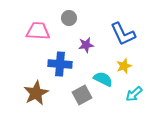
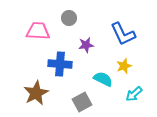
gray square: moved 7 px down
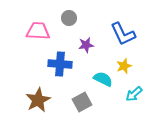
brown star: moved 2 px right, 7 px down
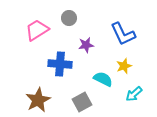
pink trapezoid: moved 1 px left, 1 px up; rotated 35 degrees counterclockwise
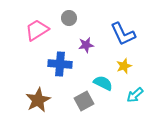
cyan semicircle: moved 4 px down
cyan arrow: moved 1 px right, 1 px down
gray square: moved 2 px right, 1 px up
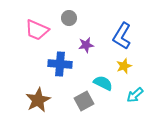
pink trapezoid: rotated 125 degrees counterclockwise
blue L-shape: moved 1 px left, 2 px down; rotated 56 degrees clockwise
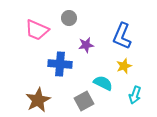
blue L-shape: rotated 8 degrees counterclockwise
cyan arrow: rotated 30 degrees counterclockwise
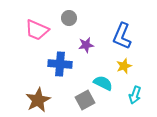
gray square: moved 1 px right, 1 px up
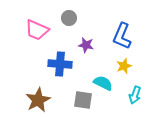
purple star: rotated 21 degrees clockwise
gray square: moved 2 px left; rotated 36 degrees clockwise
